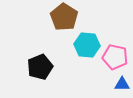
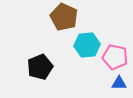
brown pentagon: rotated 8 degrees counterclockwise
cyan hexagon: rotated 10 degrees counterclockwise
blue triangle: moved 3 px left, 1 px up
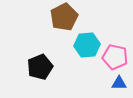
brown pentagon: rotated 20 degrees clockwise
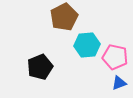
blue triangle: rotated 21 degrees counterclockwise
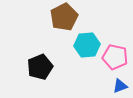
blue triangle: moved 1 px right, 3 px down
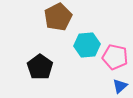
brown pentagon: moved 6 px left
black pentagon: rotated 15 degrees counterclockwise
blue triangle: rotated 21 degrees counterclockwise
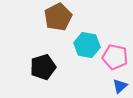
cyan hexagon: rotated 15 degrees clockwise
black pentagon: moved 3 px right; rotated 20 degrees clockwise
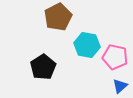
black pentagon: rotated 15 degrees counterclockwise
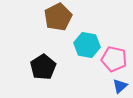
pink pentagon: moved 1 px left, 2 px down
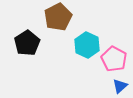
cyan hexagon: rotated 15 degrees clockwise
pink pentagon: rotated 15 degrees clockwise
black pentagon: moved 16 px left, 24 px up
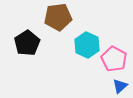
brown pentagon: rotated 20 degrees clockwise
